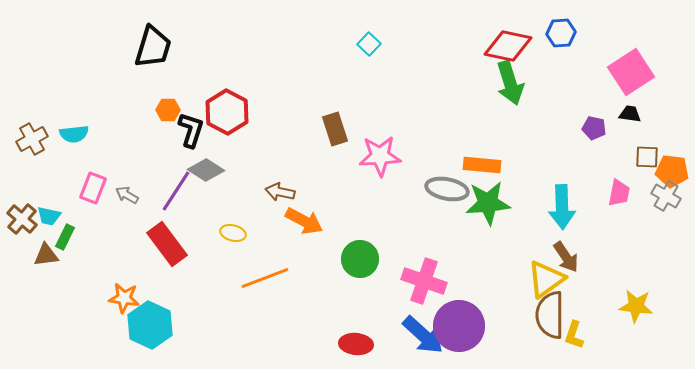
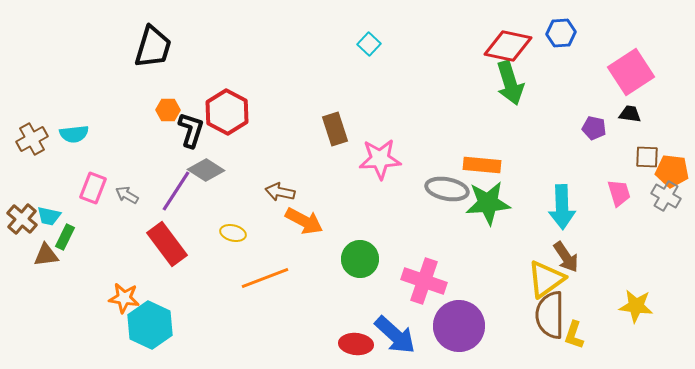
pink star at (380, 156): moved 3 px down
pink trapezoid at (619, 193): rotated 28 degrees counterclockwise
blue arrow at (423, 335): moved 28 px left
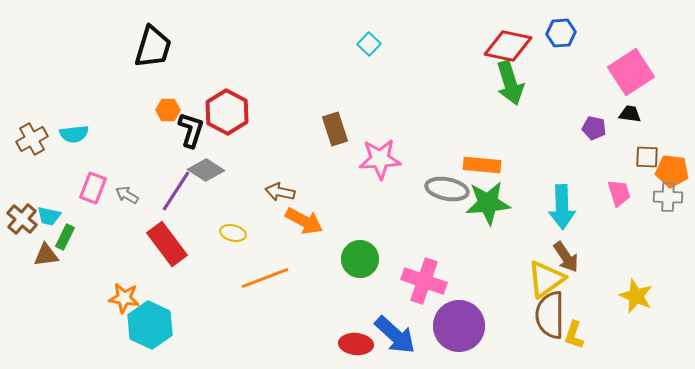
gray cross at (666, 196): moved 2 px right, 1 px down; rotated 28 degrees counterclockwise
yellow star at (636, 306): moved 10 px up; rotated 16 degrees clockwise
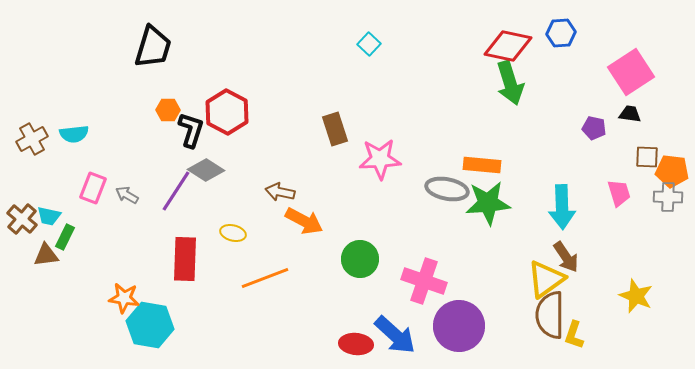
red rectangle at (167, 244): moved 18 px right, 15 px down; rotated 39 degrees clockwise
cyan hexagon at (150, 325): rotated 15 degrees counterclockwise
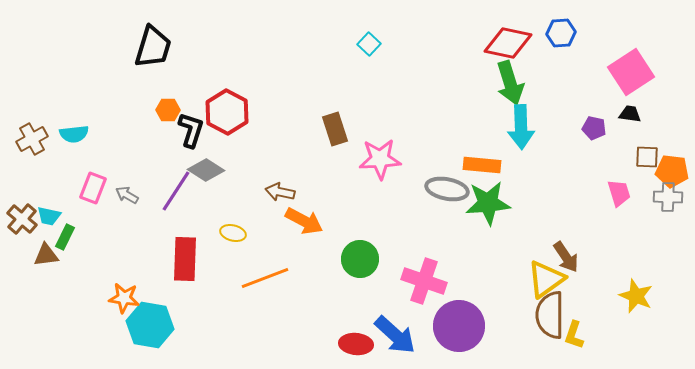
red diamond at (508, 46): moved 3 px up
cyan arrow at (562, 207): moved 41 px left, 80 px up
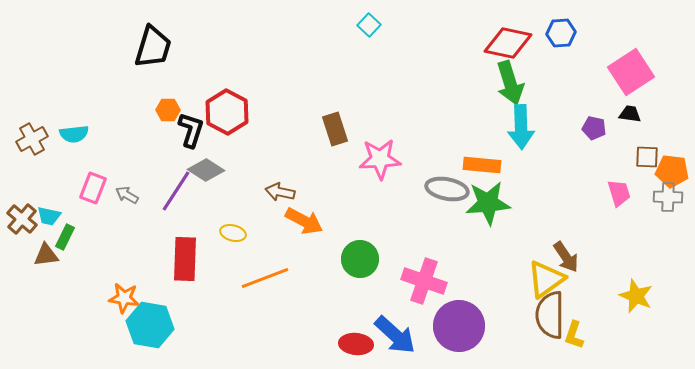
cyan square at (369, 44): moved 19 px up
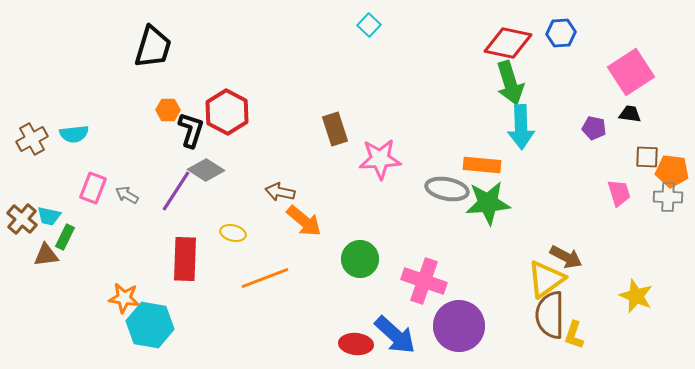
orange arrow at (304, 221): rotated 12 degrees clockwise
brown arrow at (566, 257): rotated 28 degrees counterclockwise
